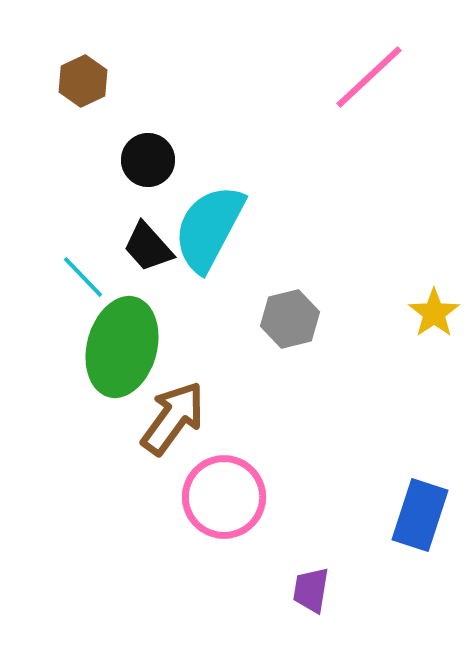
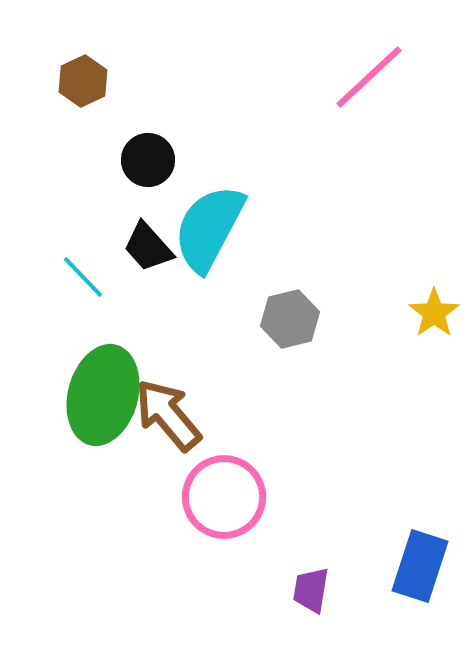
green ellipse: moved 19 px left, 48 px down
brown arrow: moved 5 px left, 3 px up; rotated 76 degrees counterclockwise
blue rectangle: moved 51 px down
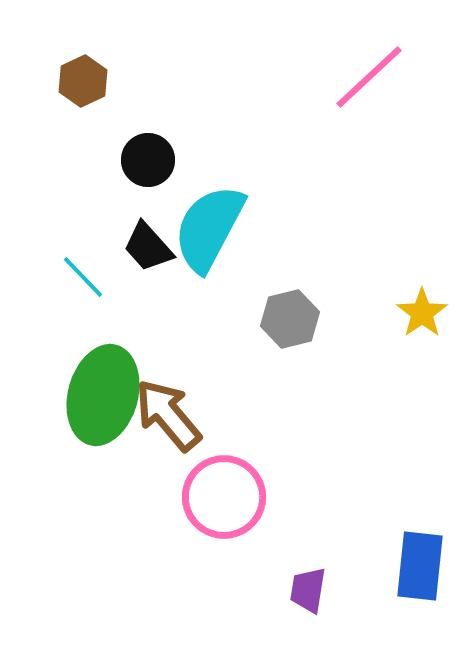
yellow star: moved 12 px left
blue rectangle: rotated 12 degrees counterclockwise
purple trapezoid: moved 3 px left
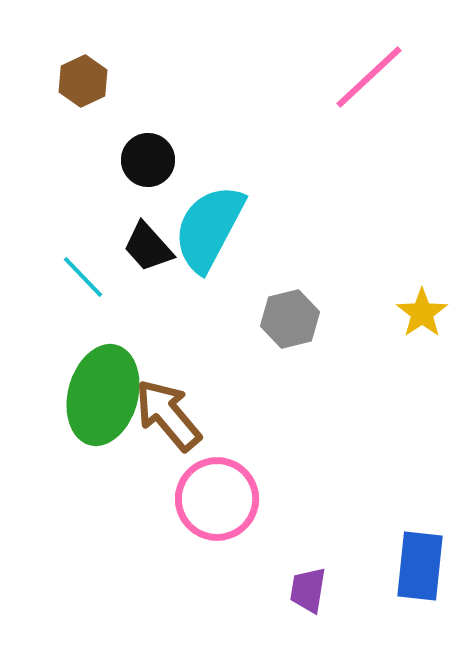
pink circle: moved 7 px left, 2 px down
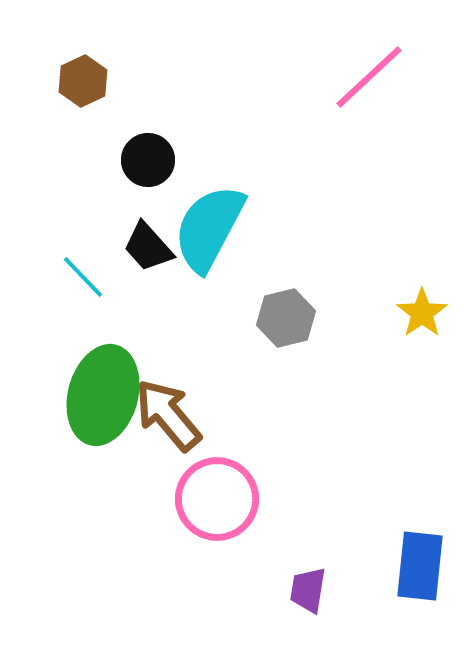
gray hexagon: moved 4 px left, 1 px up
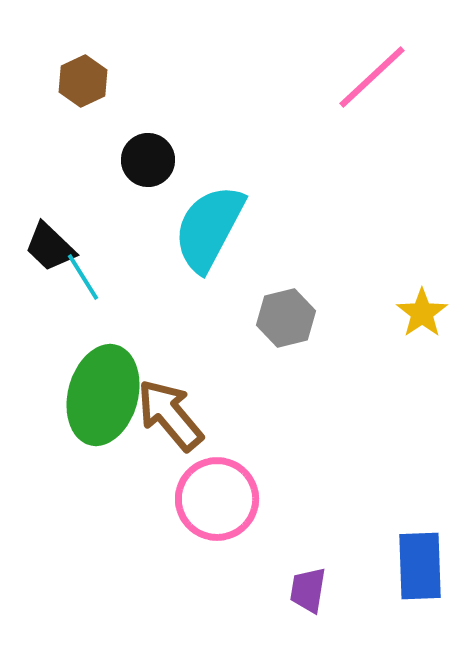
pink line: moved 3 px right
black trapezoid: moved 98 px left; rotated 4 degrees counterclockwise
cyan line: rotated 12 degrees clockwise
brown arrow: moved 2 px right
blue rectangle: rotated 8 degrees counterclockwise
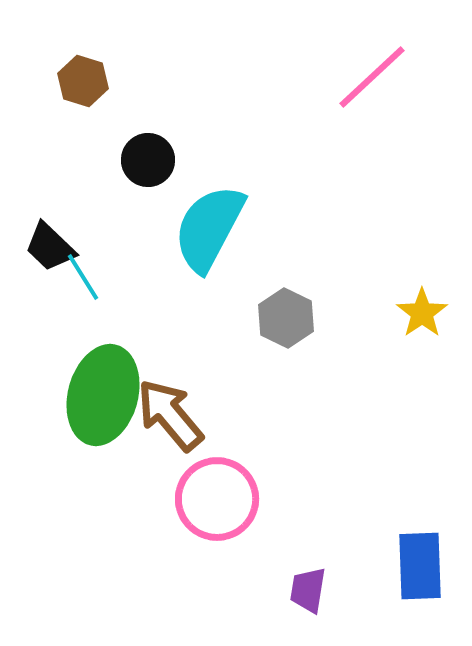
brown hexagon: rotated 18 degrees counterclockwise
gray hexagon: rotated 20 degrees counterclockwise
